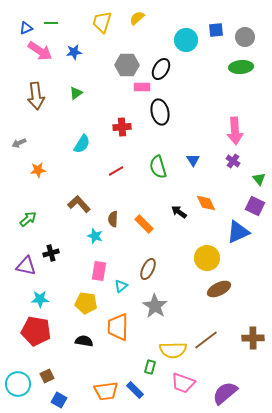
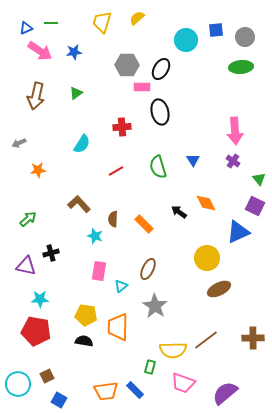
brown arrow at (36, 96): rotated 20 degrees clockwise
yellow pentagon at (86, 303): moved 12 px down
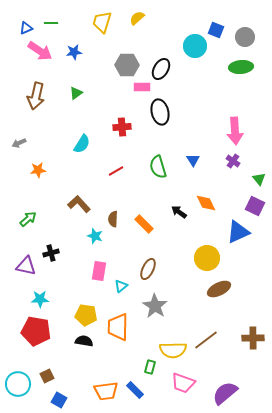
blue square at (216, 30): rotated 28 degrees clockwise
cyan circle at (186, 40): moved 9 px right, 6 px down
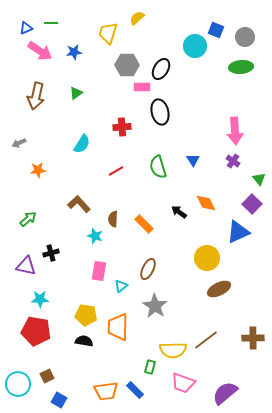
yellow trapezoid at (102, 22): moved 6 px right, 11 px down
purple square at (255, 206): moved 3 px left, 2 px up; rotated 18 degrees clockwise
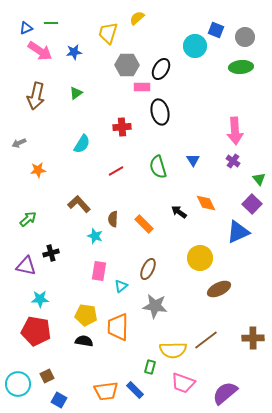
yellow circle at (207, 258): moved 7 px left
gray star at (155, 306): rotated 25 degrees counterclockwise
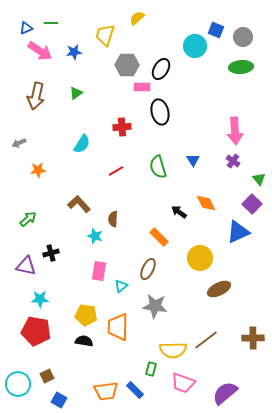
yellow trapezoid at (108, 33): moved 3 px left, 2 px down
gray circle at (245, 37): moved 2 px left
orange rectangle at (144, 224): moved 15 px right, 13 px down
green rectangle at (150, 367): moved 1 px right, 2 px down
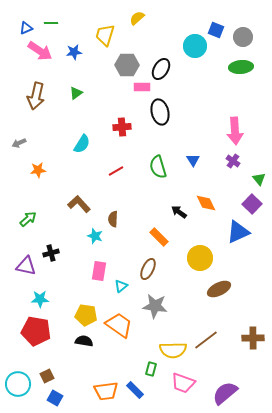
orange trapezoid at (118, 327): moved 1 px right, 2 px up; rotated 124 degrees clockwise
blue square at (59, 400): moved 4 px left, 2 px up
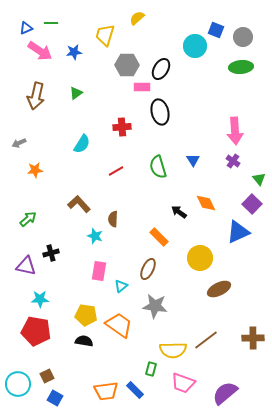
orange star at (38, 170): moved 3 px left
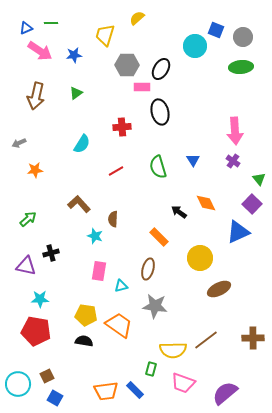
blue star at (74, 52): moved 3 px down
brown ellipse at (148, 269): rotated 10 degrees counterclockwise
cyan triangle at (121, 286): rotated 24 degrees clockwise
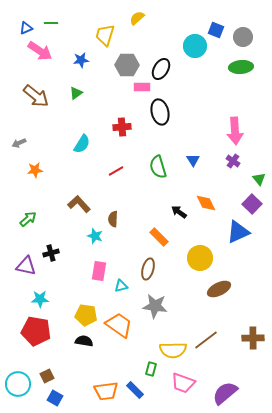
blue star at (74, 55): moved 7 px right, 5 px down
brown arrow at (36, 96): rotated 64 degrees counterclockwise
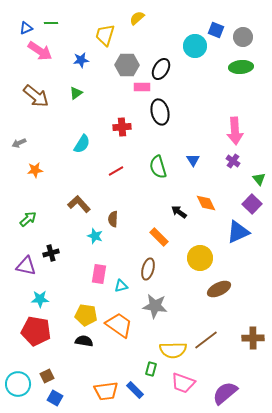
pink rectangle at (99, 271): moved 3 px down
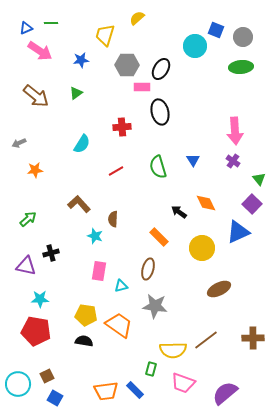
yellow circle at (200, 258): moved 2 px right, 10 px up
pink rectangle at (99, 274): moved 3 px up
